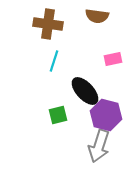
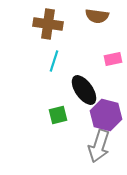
black ellipse: moved 1 px left, 1 px up; rotated 8 degrees clockwise
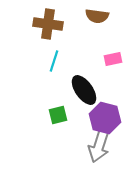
purple hexagon: moved 1 px left, 3 px down
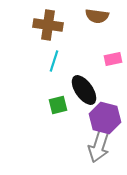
brown cross: moved 1 px down
green square: moved 10 px up
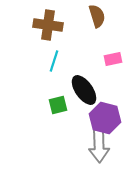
brown semicircle: rotated 115 degrees counterclockwise
gray arrow: rotated 20 degrees counterclockwise
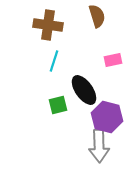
pink rectangle: moved 1 px down
purple hexagon: moved 2 px right, 1 px up
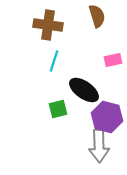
black ellipse: rotated 20 degrees counterclockwise
green square: moved 4 px down
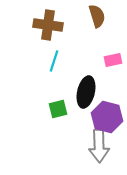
black ellipse: moved 2 px right, 2 px down; rotated 68 degrees clockwise
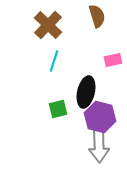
brown cross: rotated 36 degrees clockwise
purple hexagon: moved 7 px left
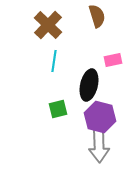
cyan line: rotated 10 degrees counterclockwise
black ellipse: moved 3 px right, 7 px up
